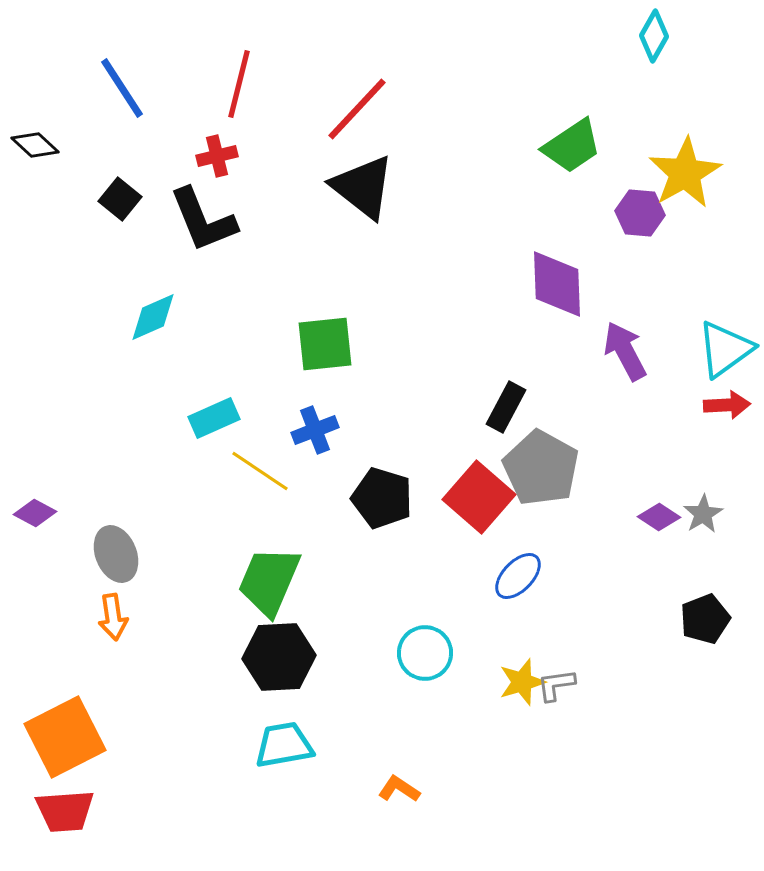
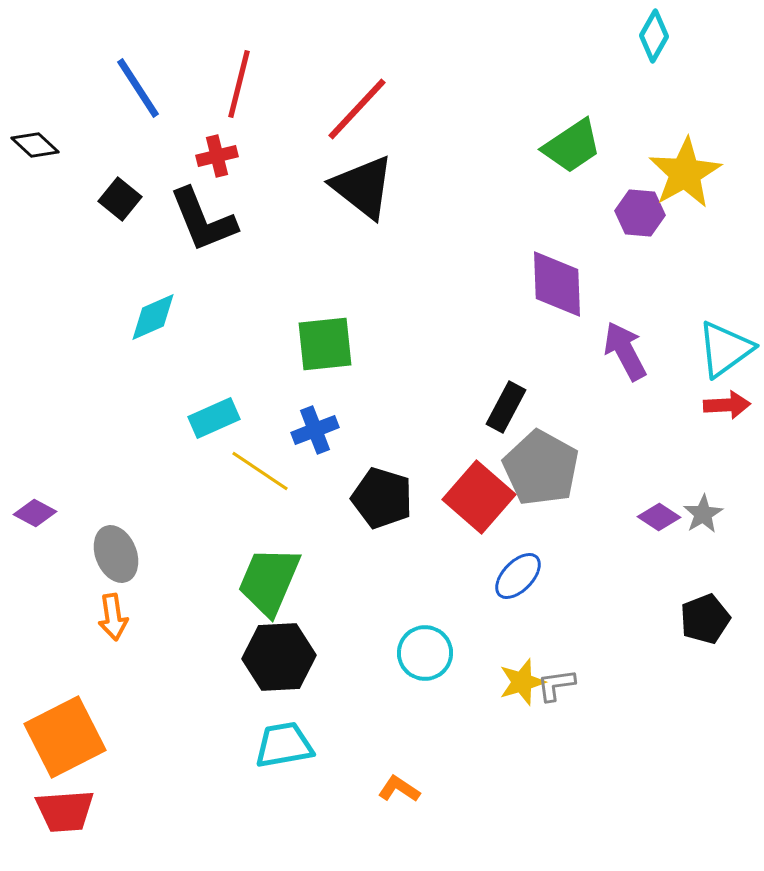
blue line at (122, 88): moved 16 px right
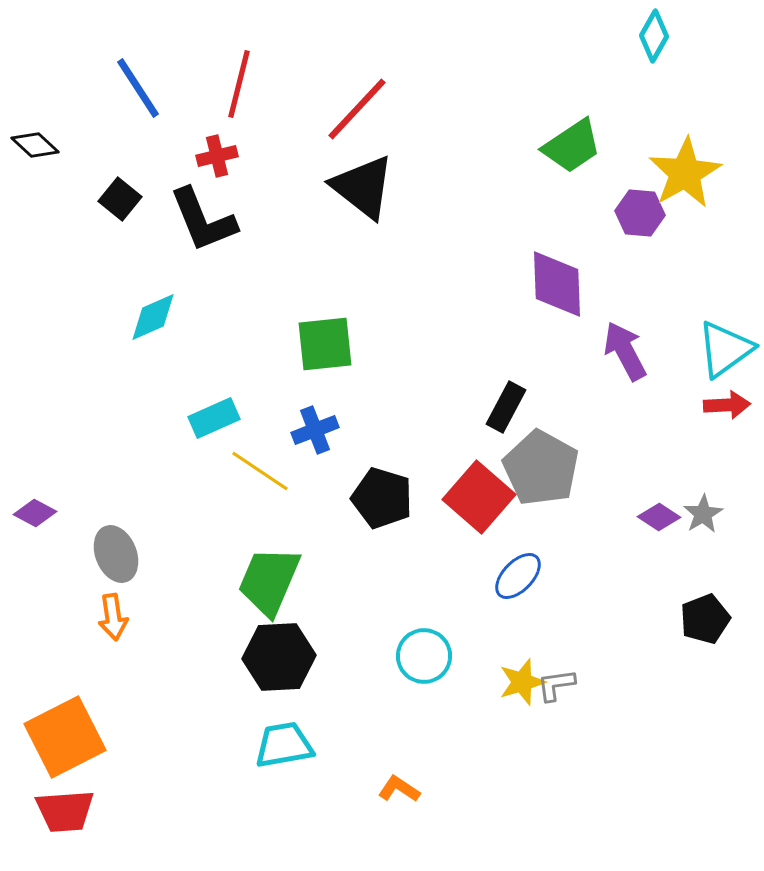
cyan circle at (425, 653): moved 1 px left, 3 px down
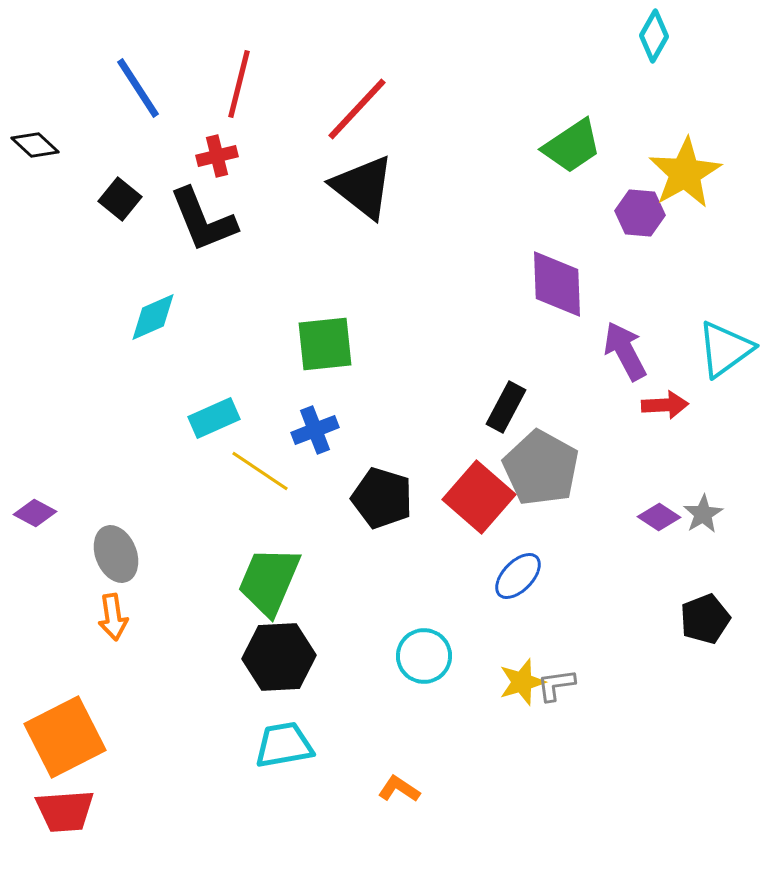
red arrow at (727, 405): moved 62 px left
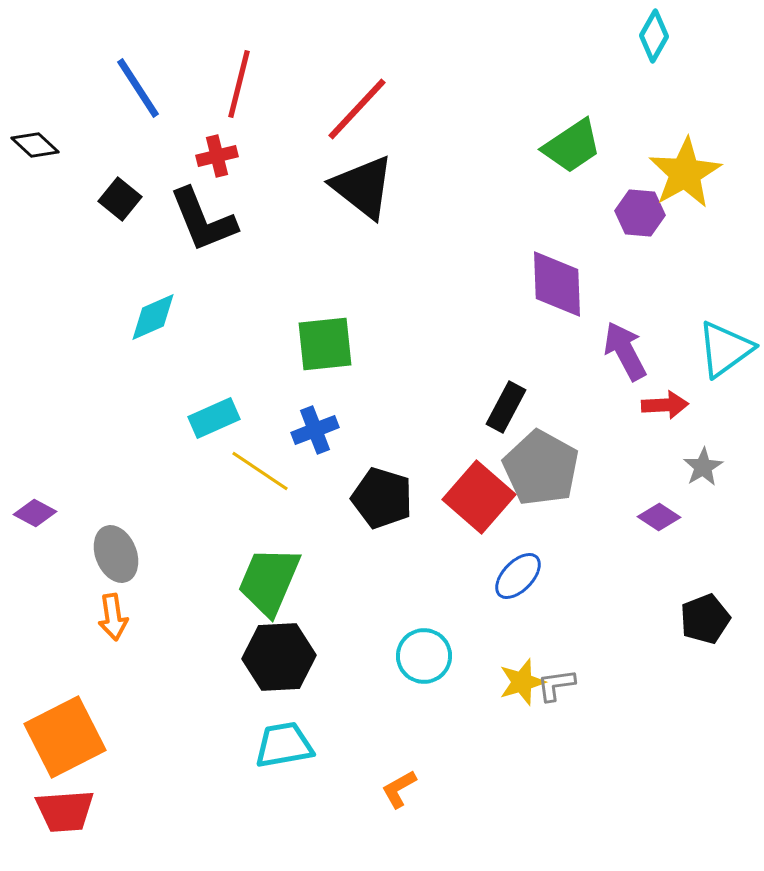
gray star at (703, 514): moved 47 px up
orange L-shape at (399, 789): rotated 63 degrees counterclockwise
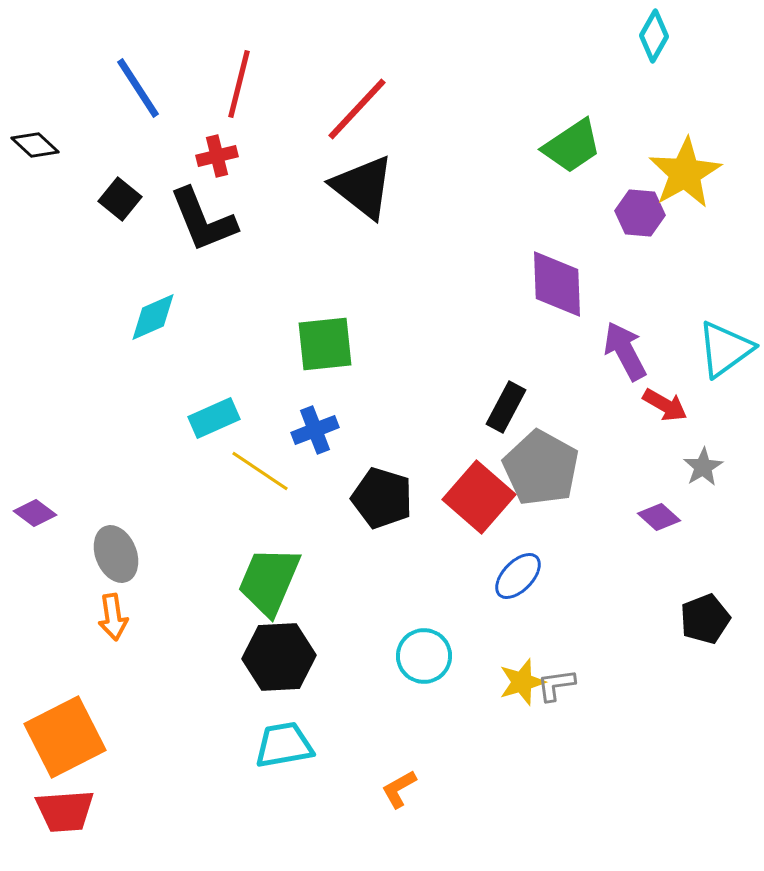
red arrow at (665, 405): rotated 33 degrees clockwise
purple diamond at (35, 513): rotated 9 degrees clockwise
purple diamond at (659, 517): rotated 9 degrees clockwise
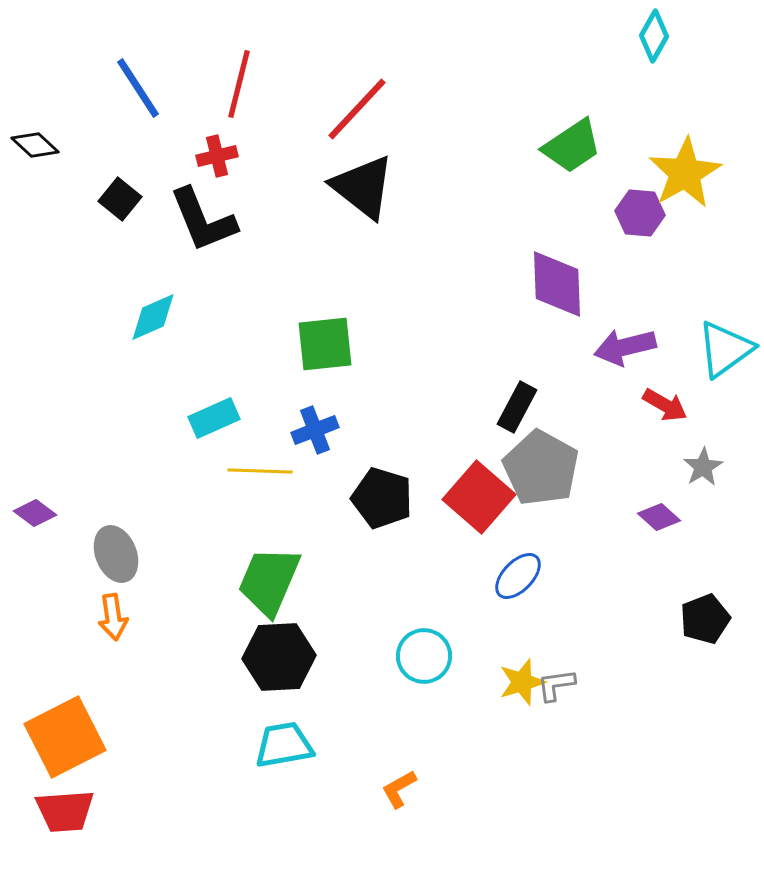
purple arrow at (625, 351): moved 4 px up; rotated 76 degrees counterclockwise
black rectangle at (506, 407): moved 11 px right
yellow line at (260, 471): rotated 32 degrees counterclockwise
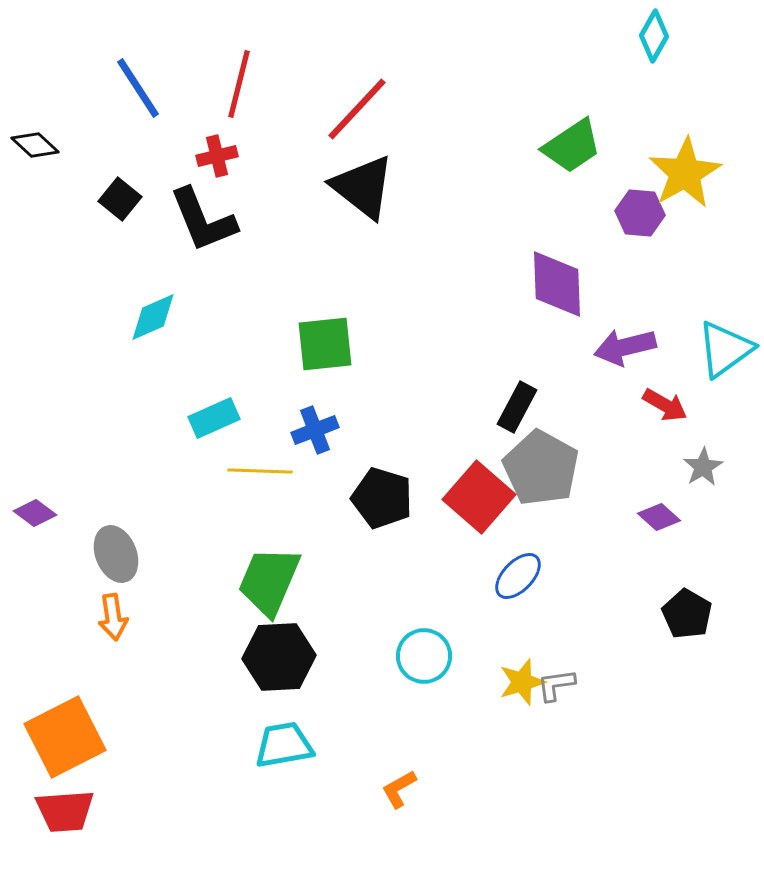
black pentagon at (705, 619): moved 18 px left, 5 px up; rotated 21 degrees counterclockwise
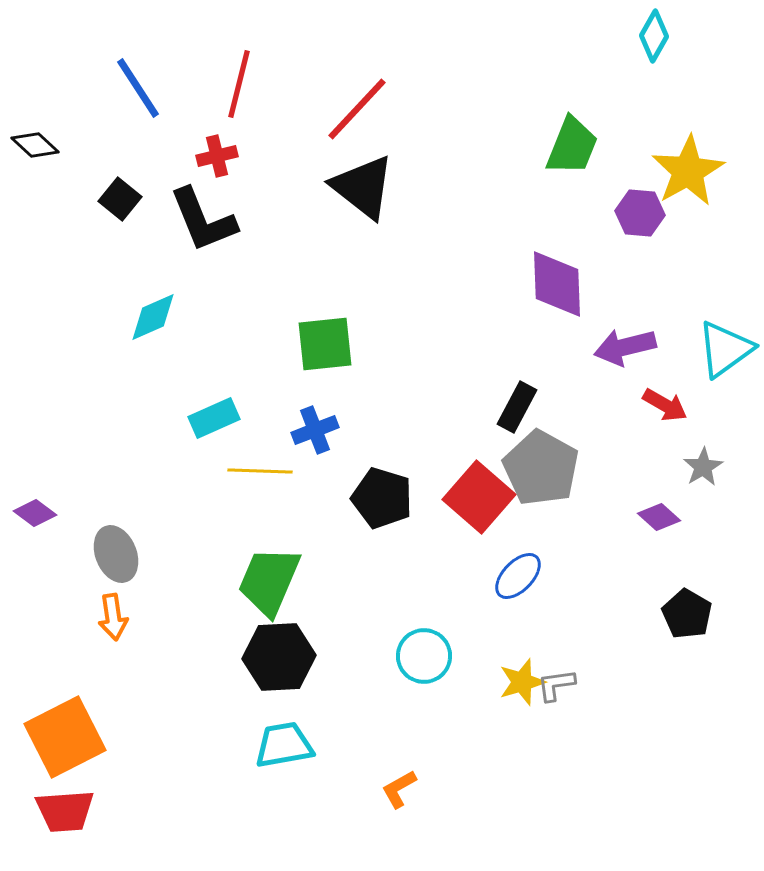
green trapezoid at (572, 146): rotated 34 degrees counterclockwise
yellow star at (685, 173): moved 3 px right, 2 px up
